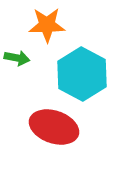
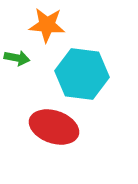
orange star: rotated 6 degrees clockwise
cyan hexagon: rotated 21 degrees counterclockwise
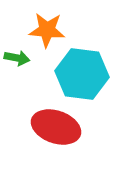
orange star: moved 5 px down
red ellipse: moved 2 px right
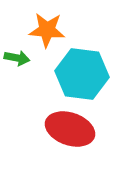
red ellipse: moved 14 px right, 2 px down
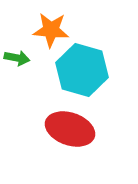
orange star: moved 4 px right
cyan hexagon: moved 4 px up; rotated 9 degrees clockwise
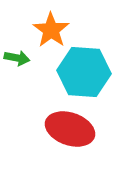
orange star: rotated 30 degrees clockwise
cyan hexagon: moved 2 px right, 2 px down; rotated 12 degrees counterclockwise
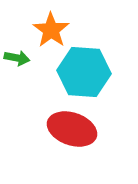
red ellipse: moved 2 px right
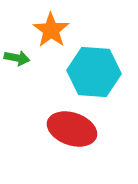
cyan hexagon: moved 10 px right
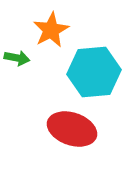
orange star: rotated 9 degrees clockwise
cyan hexagon: rotated 9 degrees counterclockwise
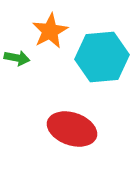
orange star: moved 1 px left, 1 px down
cyan hexagon: moved 8 px right, 15 px up
